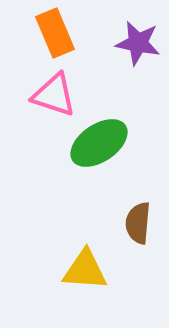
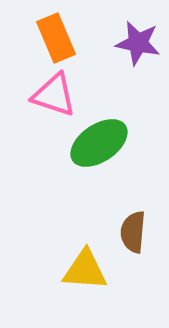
orange rectangle: moved 1 px right, 5 px down
brown semicircle: moved 5 px left, 9 px down
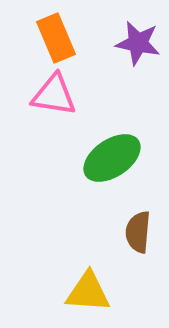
pink triangle: rotated 9 degrees counterclockwise
green ellipse: moved 13 px right, 15 px down
brown semicircle: moved 5 px right
yellow triangle: moved 3 px right, 22 px down
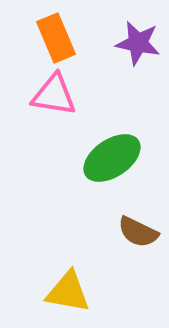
brown semicircle: rotated 69 degrees counterclockwise
yellow triangle: moved 20 px left; rotated 6 degrees clockwise
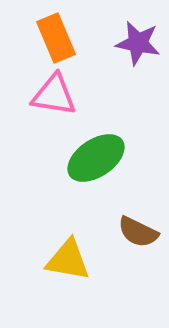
green ellipse: moved 16 px left
yellow triangle: moved 32 px up
